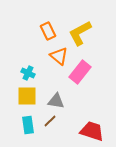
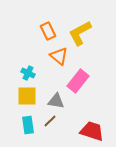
pink rectangle: moved 2 px left, 9 px down
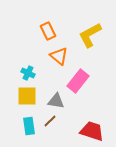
yellow L-shape: moved 10 px right, 2 px down
cyan rectangle: moved 1 px right, 1 px down
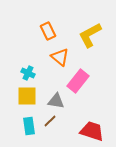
orange triangle: moved 1 px right, 1 px down
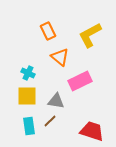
pink rectangle: moved 2 px right; rotated 25 degrees clockwise
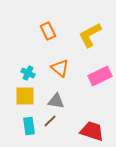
orange triangle: moved 11 px down
pink rectangle: moved 20 px right, 5 px up
yellow square: moved 2 px left
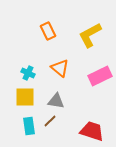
yellow square: moved 1 px down
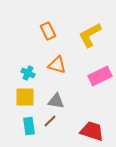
orange triangle: moved 3 px left, 3 px up; rotated 24 degrees counterclockwise
